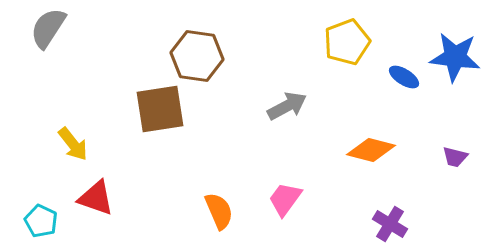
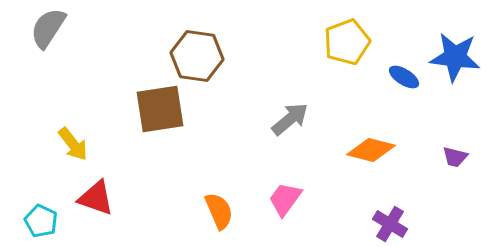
gray arrow: moved 3 px right, 13 px down; rotated 12 degrees counterclockwise
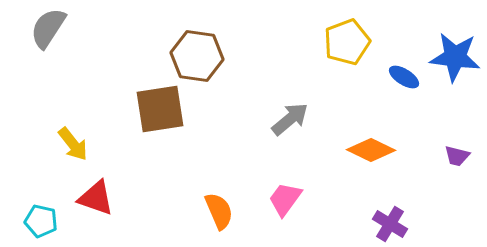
orange diamond: rotated 12 degrees clockwise
purple trapezoid: moved 2 px right, 1 px up
cyan pentagon: rotated 12 degrees counterclockwise
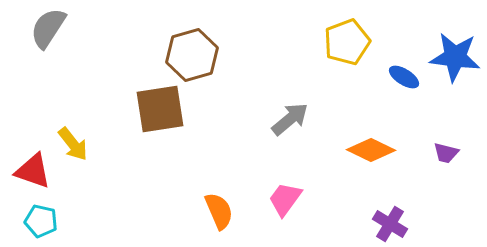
brown hexagon: moved 5 px left, 1 px up; rotated 24 degrees counterclockwise
purple trapezoid: moved 11 px left, 3 px up
red triangle: moved 63 px left, 27 px up
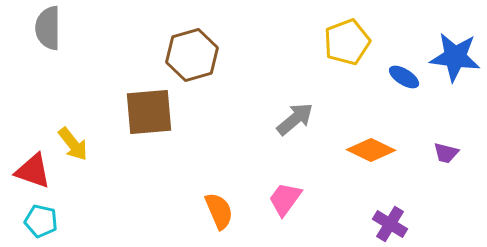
gray semicircle: rotated 33 degrees counterclockwise
brown square: moved 11 px left, 3 px down; rotated 4 degrees clockwise
gray arrow: moved 5 px right
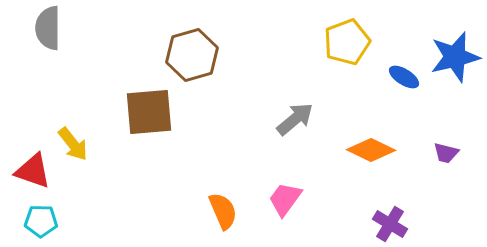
blue star: rotated 21 degrees counterclockwise
orange semicircle: moved 4 px right
cyan pentagon: rotated 12 degrees counterclockwise
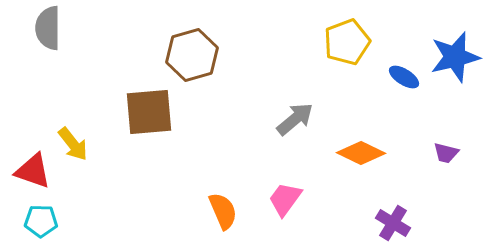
orange diamond: moved 10 px left, 3 px down
purple cross: moved 3 px right, 1 px up
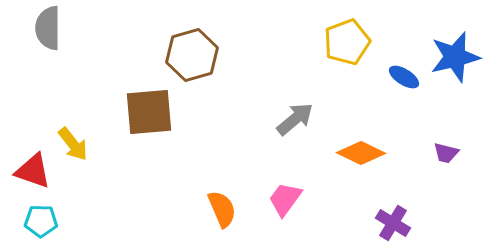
orange semicircle: moved 1 px left, 2 px up
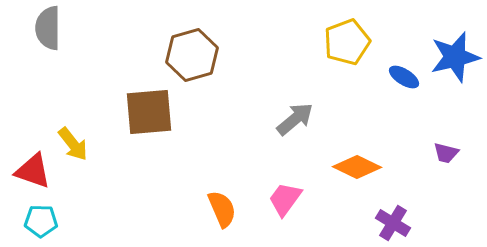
orange diamond: moved 4 px left, 14 px down
